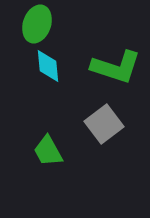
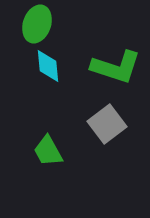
gray square: moved 3 px right
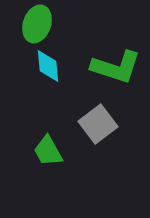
gray square: moved 9 px left
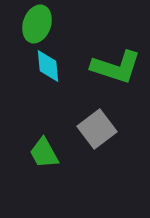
gray square: moved 1 px left, 5 px down
green trapezoid: moved 4 px left, 2 px down
